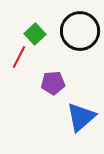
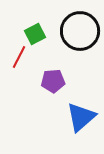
green square: rotated 15 degrees clockwise
purple pentagon: moved 2 px up
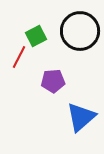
green square: moved 1 px right, 2 px down
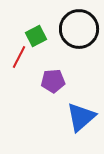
black circle: moved 1 px left, 2 px up
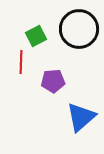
red line: moved 2 px right, 5 px down; rotated 25 degrees counterclockwise
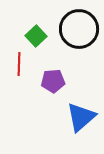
green square: rotated 15 degrees counterclockwise
red line: moved 2 px left, 2 px down
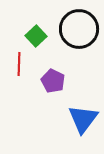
purple pentagon: rotated 30 degrees clockwise
blue triangle: moved 2 px right, 2 px down; rotated 12 degrees counterclockwise
